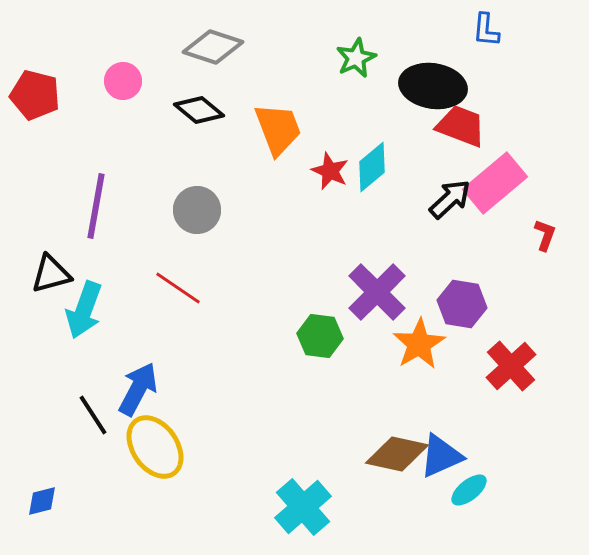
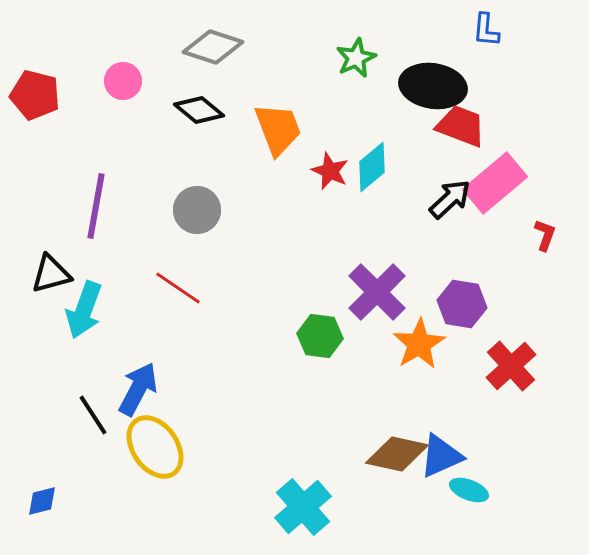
cyan ellipse: rotated 60 degrees clockwise
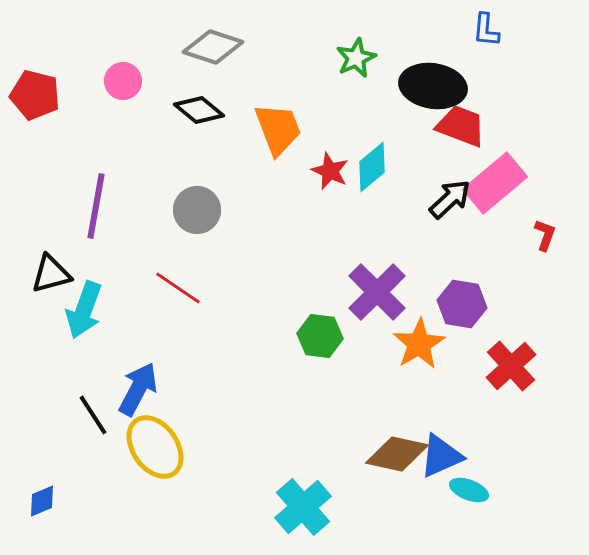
blue diamond: rotated 8 degrees counterclockwise
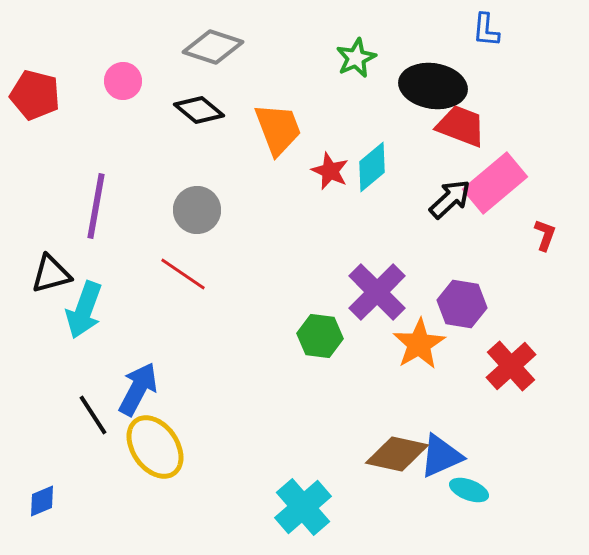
red line: moved 5 px right, 14 px up
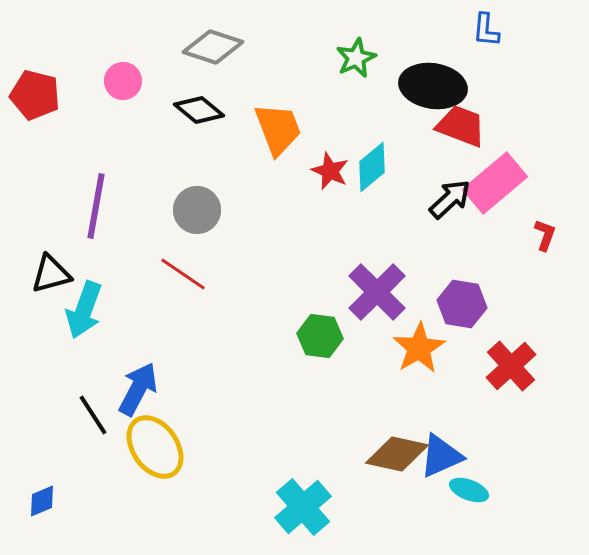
orange star: moved 4 px down
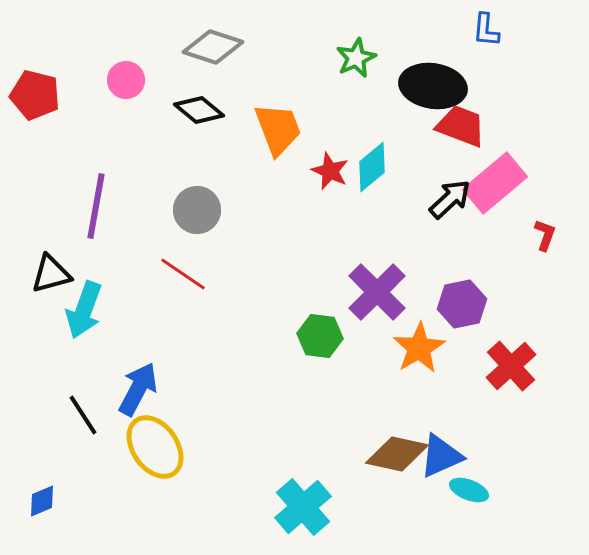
pink circle: moved 3 px right, 1 px up
purple hexagon: rotated 21 degrees counterclockwise
black line: moved 10 px left
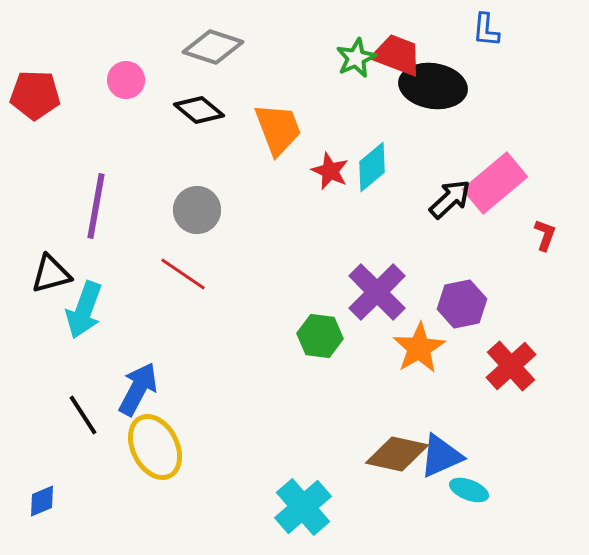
red pentagon: rotated 12 degrees counterclockwise
red trapezoid: moved 64 px left, 71 px up
yellow ellipse: rotated 8 degrees clockwise
